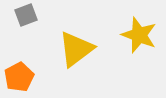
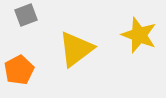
orange pentagon: moved 7 px up
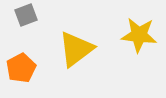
yellow star: rotated 15 degrees counterclockwise
orange pentagon: moved 2 px right, 2 px up
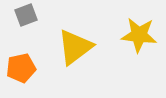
yellow triangle: moved 1 px left, 2 px up
orange pentagon: rotated 16 degrees clockwise
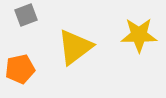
yellow star: rotated 6 degrees counterclockwise
orange pentagon: moved 1 px left, 1 px down
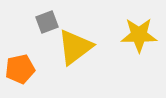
gray square: moved 21 px right, 7 px down
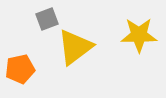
gray square: moved 3 px up
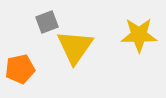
gray square: moved 3 px down
yellow triangle: rotated 18 degrees counterclockwise
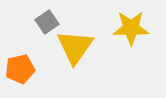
gray square: rotated 15 degrees counterclockwise
yellow star: moved 8 px left, 7 px up
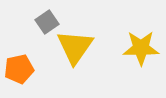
yellow star: moved 10 px right, 20 px down
orange pentagon: moved 1 px left
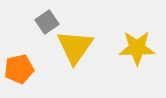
yellow star: moved 4 px left
